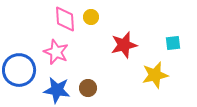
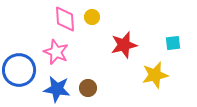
yellow circle: moved 1 px right
blue star: moved 1 px up
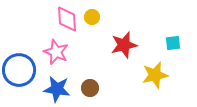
pink diamond: moved 2 px right
brown circle: moved 2 px right
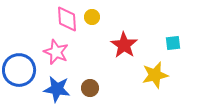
red star: rotated 24 degrees counterclockwise
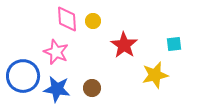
yellow circle: moved 1 px right, 4 px down
cyan square: moved 1 px right, 1 px down
blue circle: moved 4 px right, 6 px down
brown circle: moved 2 px right
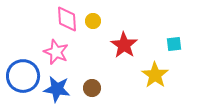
yellow star: rotated 24 degrees counterclockwise
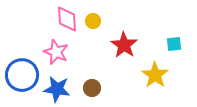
blue circle: moved 1 px left, 1 px up
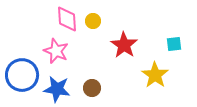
pink star: moved 1 px up
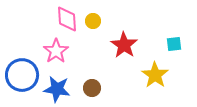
pink star: rotated 15 degrees clockwise
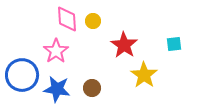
yellow star: moved 11 px left
